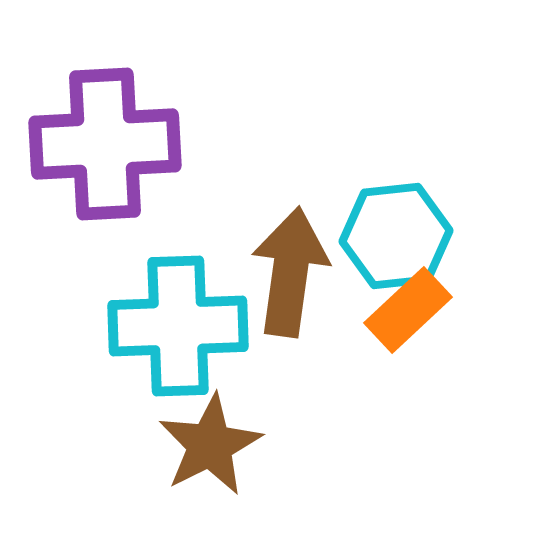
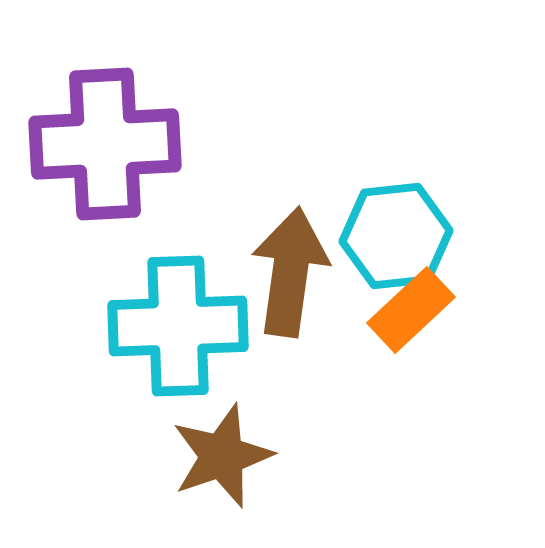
orange rectangle: moved 3 px right
brown star: moved 12 px right, 11 px down; rotated 8 degrees clockwise
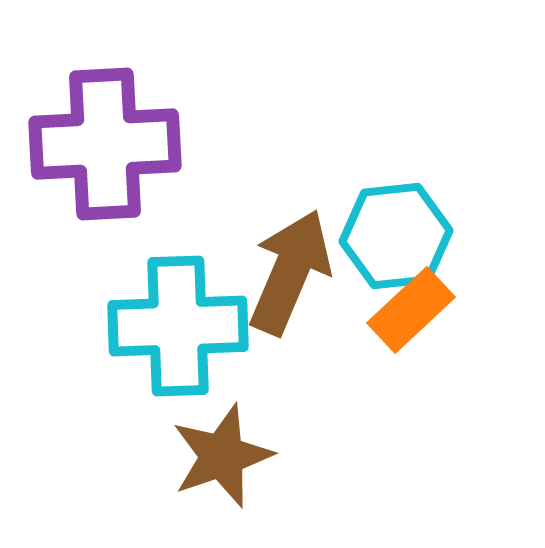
brown arrow: rotated 15 degrees clockwise
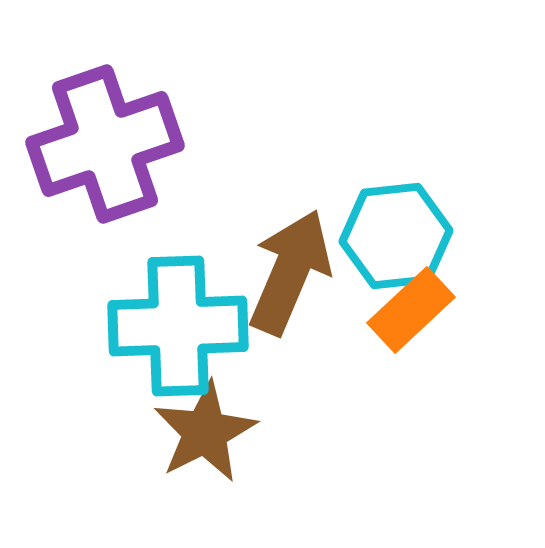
purple cross: rotated 16 degrees counterclockwise
brown star: moved 17 px left, 24 px up; rotated 8 degrees counterclockwise
